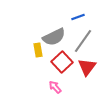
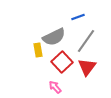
gray line: moved 3 px right
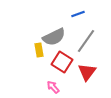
blue line: moved 3 px up
yellow rectangle: moved 1 px right
red square: rotated 15 degrees counterclockwise
red triangle: moved 5 px down
pink arrow: moved 2 px left
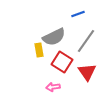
red triangle: rotated 12 degrees counterclockwise
pink arrow: rotated 56 degrees counterclockwise
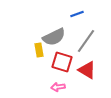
blue line: moved 1 px left
red square: rotated 15 degrees counterclockwise
red triangle: moved 2 px up; rotated 24 degrees counterclockwise
pink arrow: moved 5 px right
